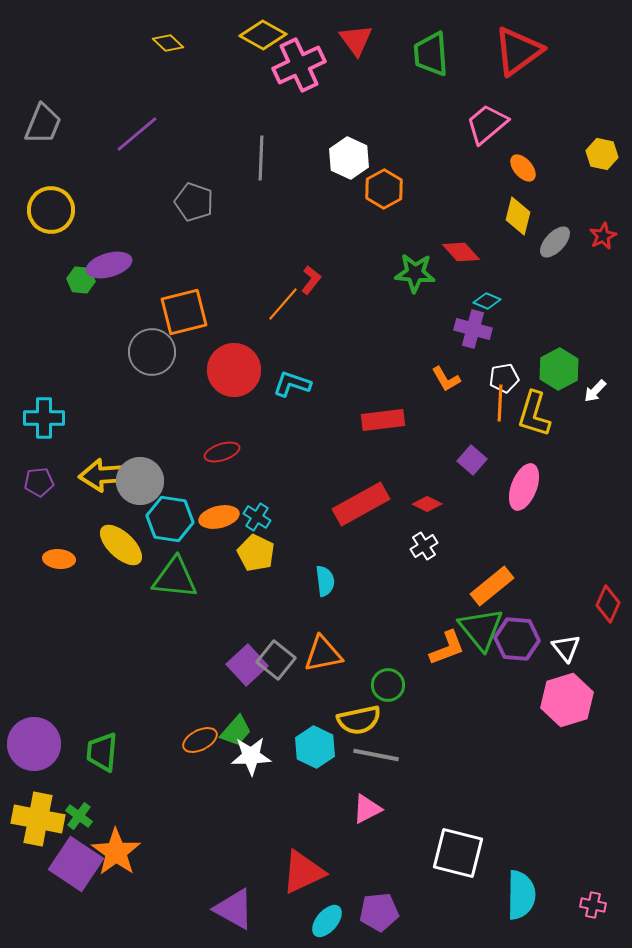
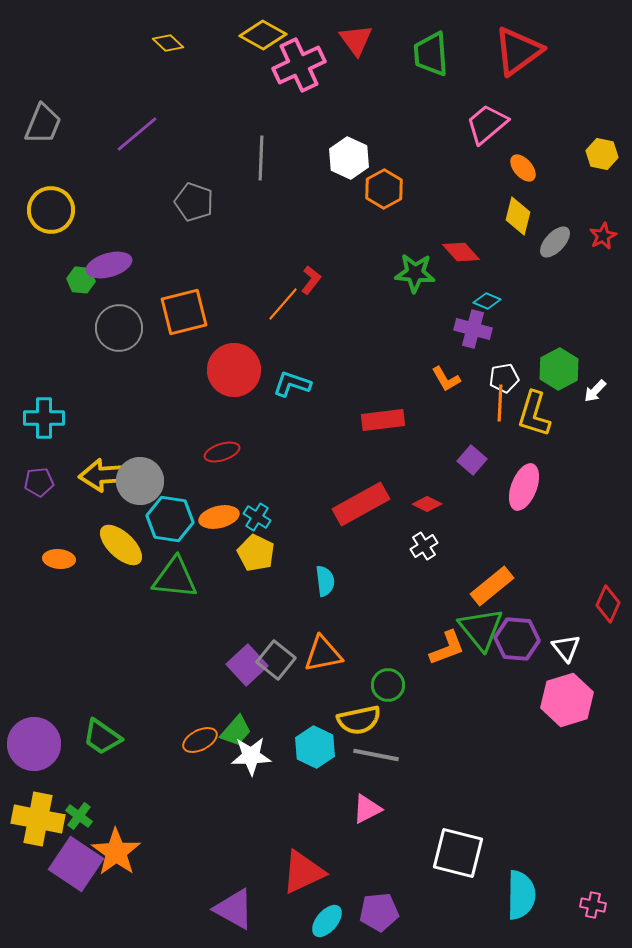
gray circle at (152, 352): moved 33 px left, 24 px up
green trapezoid at (102, 752): moved 15 px up; rotated 60 degrees counterclockwise
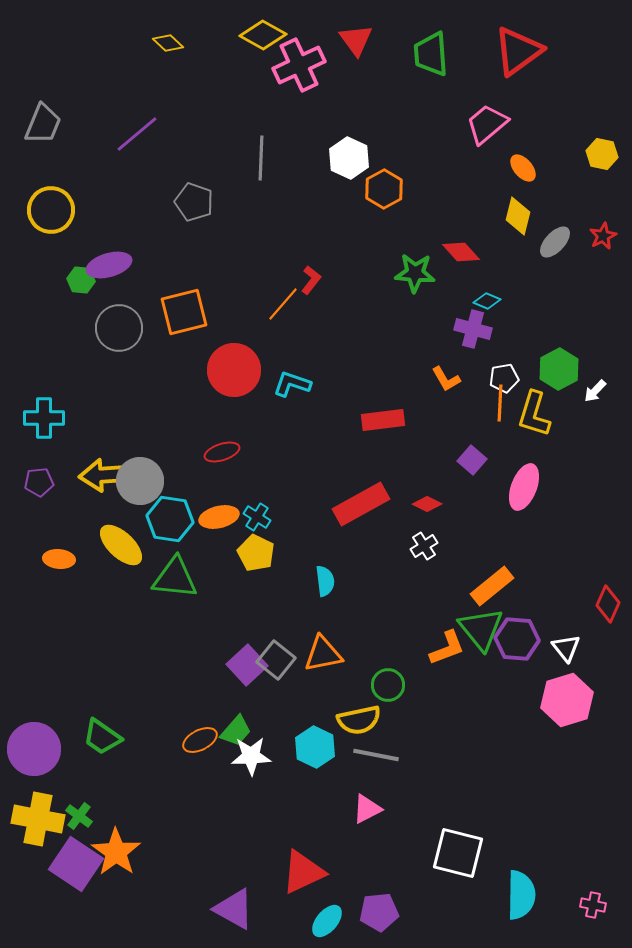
purple circle at (34, 744): moved 5 px down
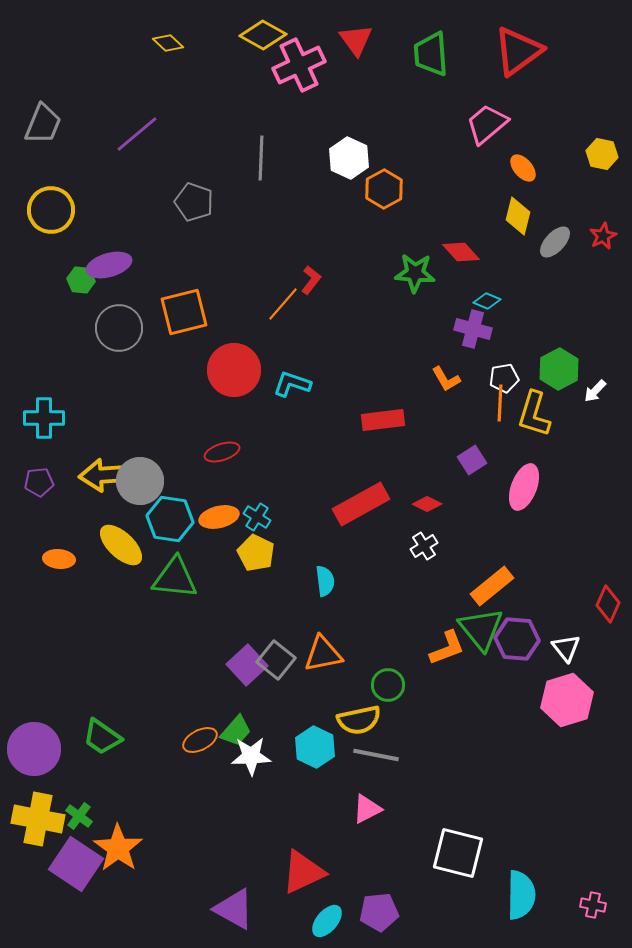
purple square at (472, 460): rotated 16 degrees clockwise
orange star at (116, 852): moved 2 px right, 4 px up
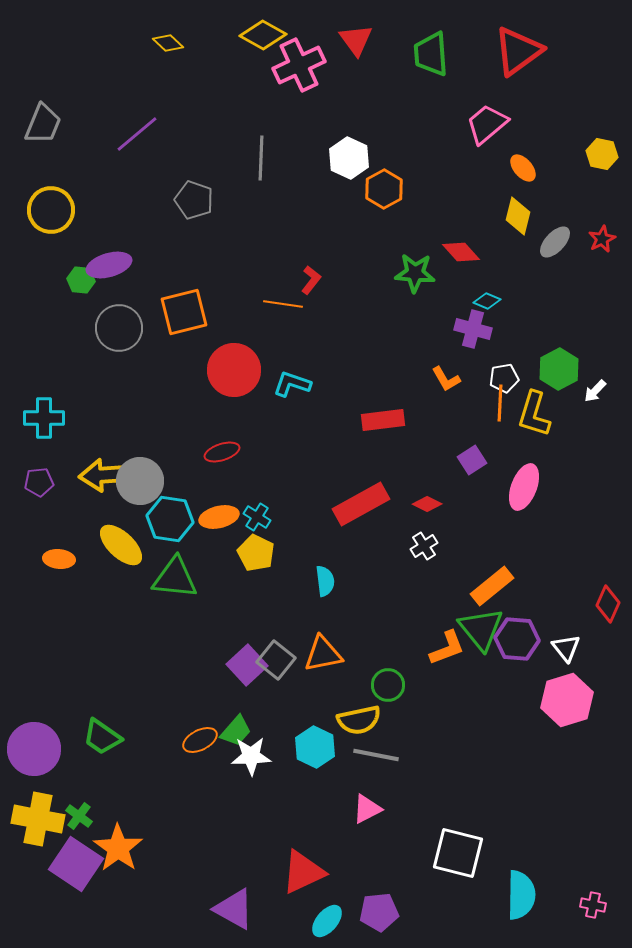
gray pentagon at (194, 202): moved 2 px up
red star at (603, 236): moved 1 px left, 3 px down
orange line at (283, 304): rotated 57 degrees clockwise
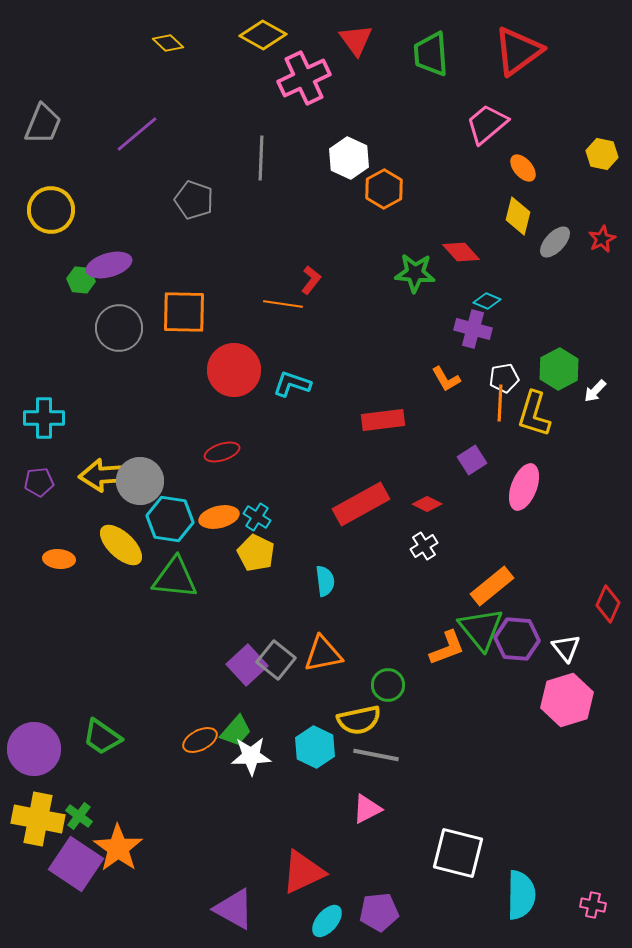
pink cross at (299, 65): moved 5 px right, 13 px down
orange square at (184, 312): rotated 15 degrees clockwise
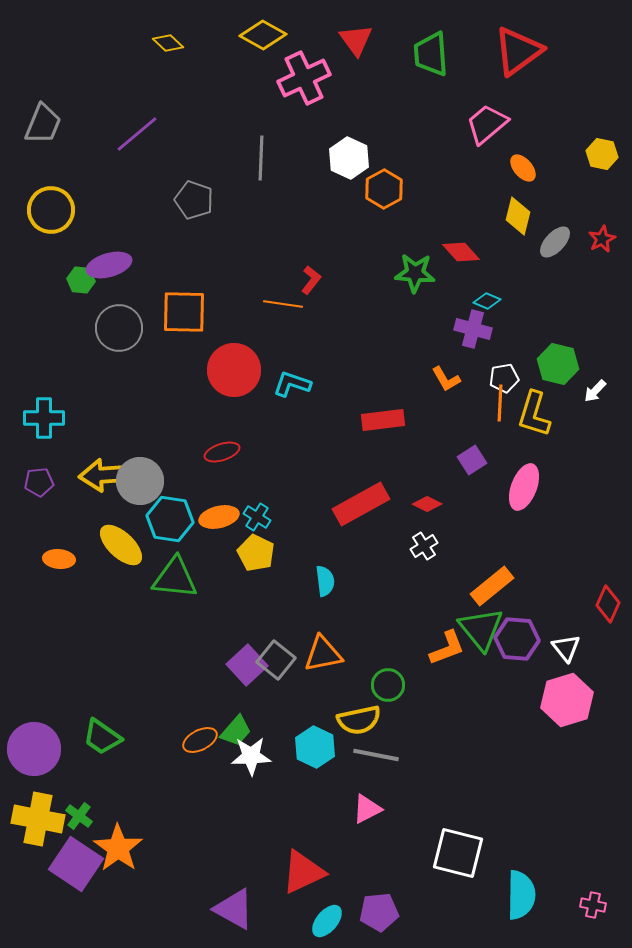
green hexagon at (559, 369): moved 1 px left, 5 px up; rotated 18 degrees counterclockwise
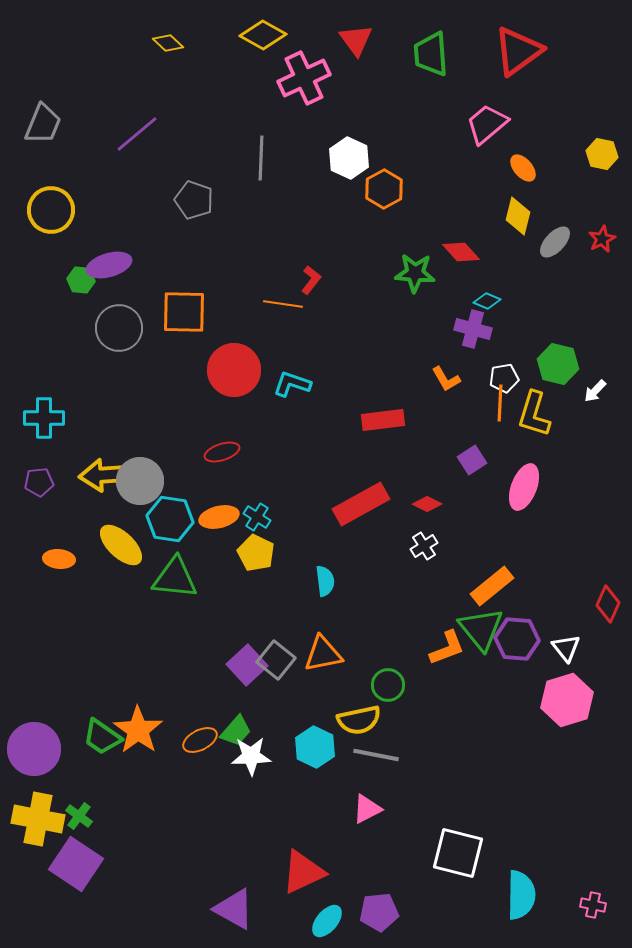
orange star at (118, 848): moved 20 px right, 118 px up
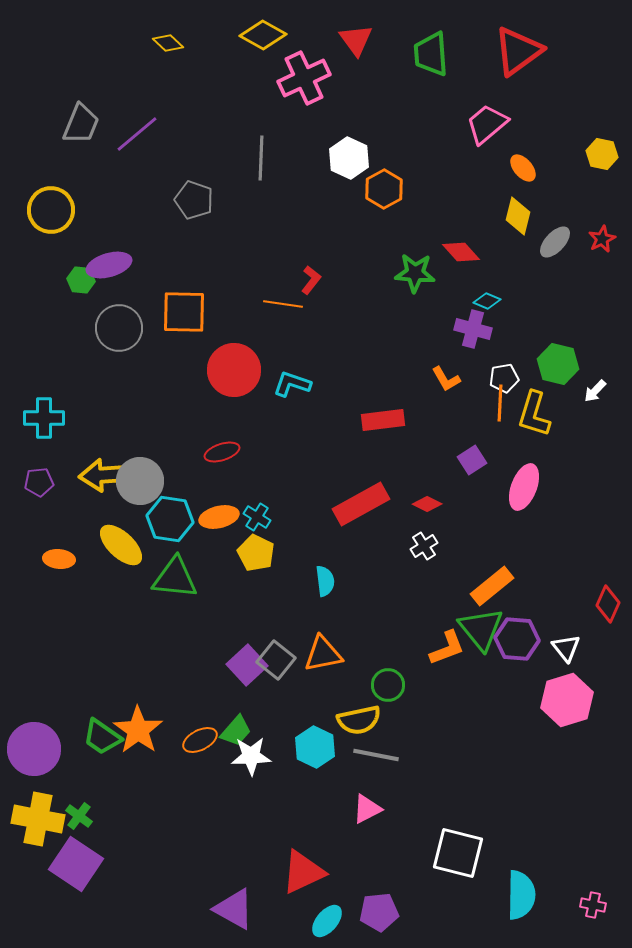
gray trapezoid at (43, 124): moved 38 px right
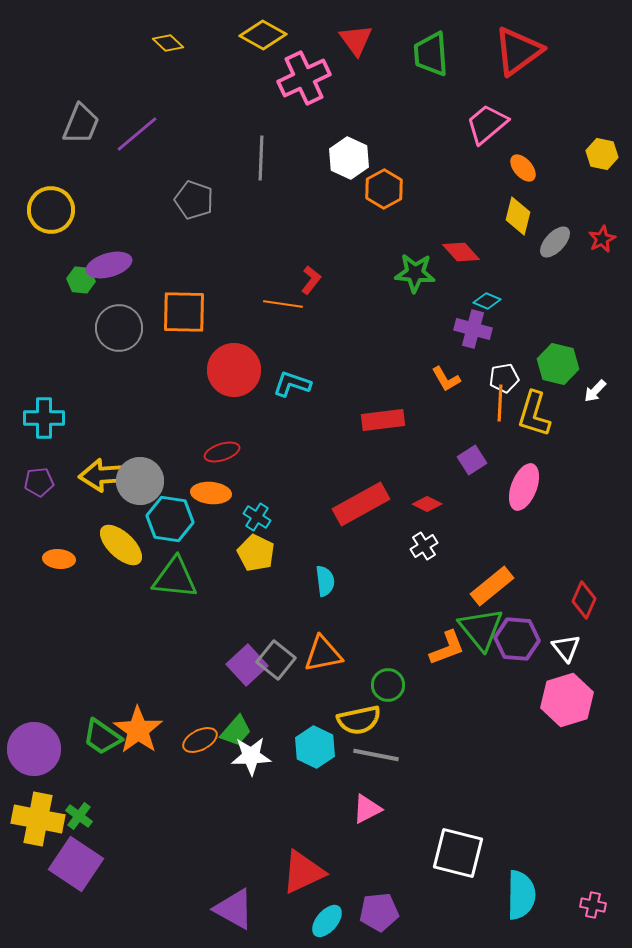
orange ellipse at (219, 517): moved 8 px left, 24 px up; rotated 18 degrees clockwise
red diamond at (608, 604): moved 24 px left, 4 px up
